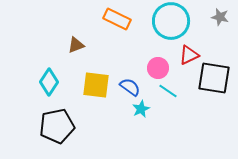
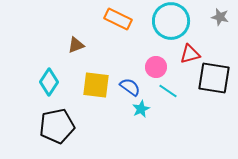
orange rectangle: moved 1 px right
red triangle: moved 1 px right, 1 px up; rotated 10 degrees clockwise
pink circle: moved 2 px left, 1 px up
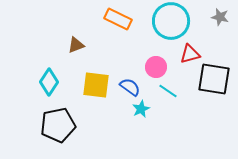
black square: moved 1 px down
black pentagon: moved 1 px right, 1 px up
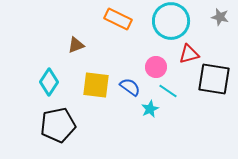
red triangle: moved 1 px left
cyan star: moved 9 px right
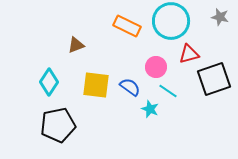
orange rectangle: moved 9 px right, 7 px down
black square: rotated 28 degrees counterclockwise
cyan star: rotated 24 degrees counterclockwise
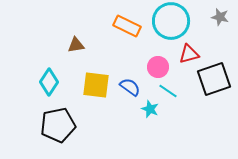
brown triangle: rotated 12 degrees clockwise
pink circle: moved 2 px right
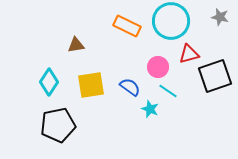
black square: moved 1 px right, 3 px up
yellow square: moved 5 px left; rotated 16 degrees counterclockwise
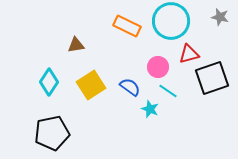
black square: moved 3 px left, 2 px down
yellow square: rotated 24 degrees counterclockwise
black pentagon: moved 6 px left, 8 px down
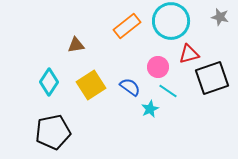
orange rectangle: rotated 64 degrees counterclockwise
cyan star: rotated 24 degrees clockwise
black pentagon: moved 1 px right, 1 px up
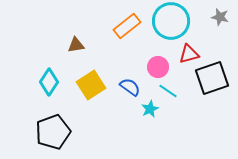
black pentagon: rotated 8 degrees counterclockwise
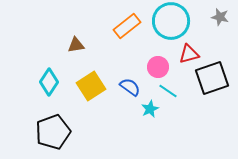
yellow square: moved 1 px down
